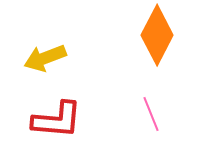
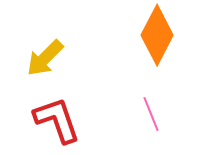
yellow arrow: rotated 24 degrees counterclockwise
red L-shape: rotated 114 degrees counterclockwise
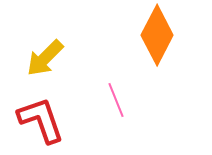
pink line: moved 35 px left, 14 px up
red L-shape: moved 16 px left
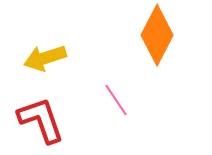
yellow arrow: rotated 27 degrees clockwise
pink line: rotated 12 degrees counterclockwise
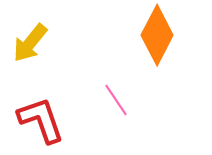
yellow arrow: moved 15 px left, 15 px up; rotated 33 degrees counterclockwise
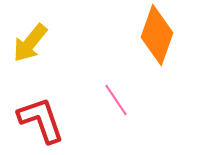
orange diamond: rotated 8 degrees counterclockwise
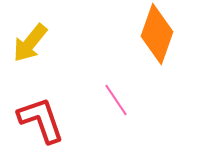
orange diamond: moved 1 px up
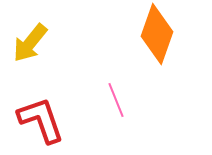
pink line: rotated 12 degrees clockwise
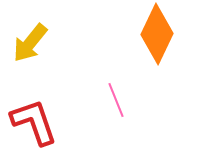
orange diamond: rotated 6 degrees clockwise
red L-shape: moved 7 px left, 2 px down
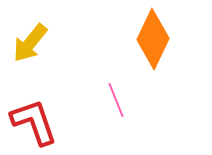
orange diamond: moved 4 px left, 5 px down
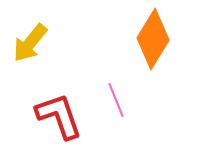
orange diamond: rotated 6 degrees clockwise
red L-shape: moved 25 px right, 6 px up
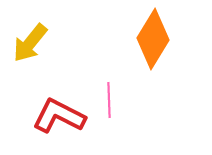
pink line: moved 7 px left; rotated 20 degrees clockwise
red L-shape: rotated 44 degrees counterclockwise
